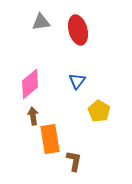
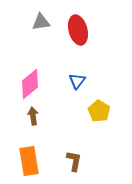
orange rectangle: moved 21 px left, 22 px down
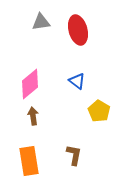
blue triangle: rotated 30 degrees counterclockwise
brown L-shape: moved 6 px up
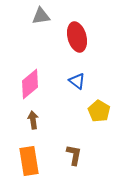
gray triangle: moved 6 px up
red ellipse: moved 1 px left, 7 px down
brown arrow: moved 4 px down
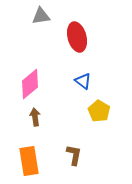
blue triangle: moved 6 px right
brown arrow: moved 2 px right, 3 px up
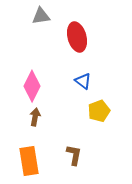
pink diamond: moved 2 px right, 2 px down; rotated 24 degrees counterclockwise
yellow pentagon: rotated 20 degrees clockwise
brown arrow: rotated 18 degrees clockwise
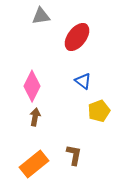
red ellipse: rotated 52 degrees clockwise
orange rectangle: moved 5 px right, 3 px down; rotated 60 degrees clockwise
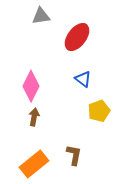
blue triangle: moved 2 px up
pink diamond: moved 1 px left
brown arrow: moved 1 px left
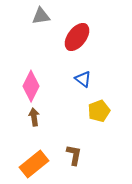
brown arrow: rotated 18 degrees counterclockwise
